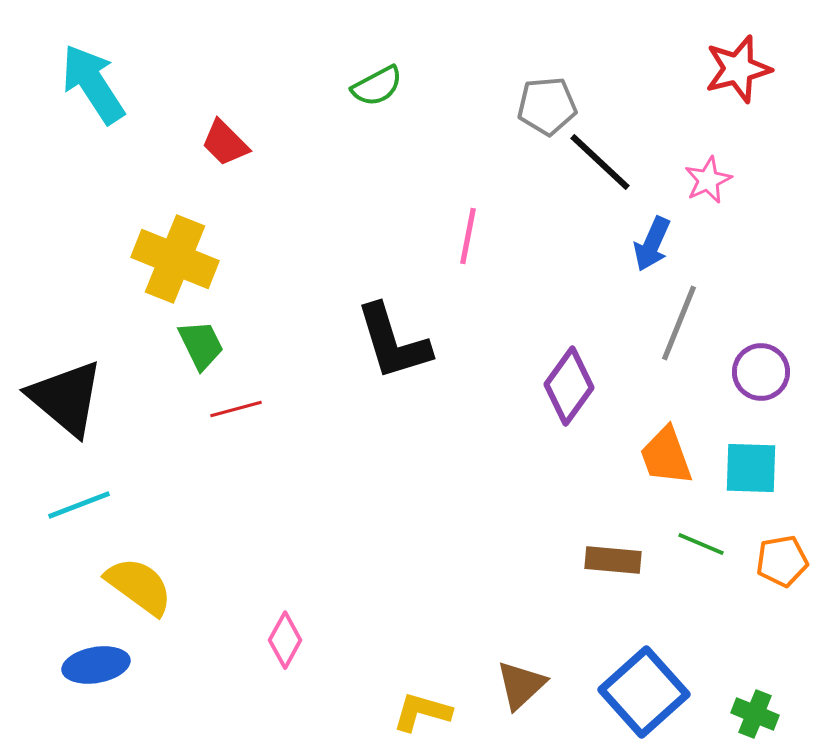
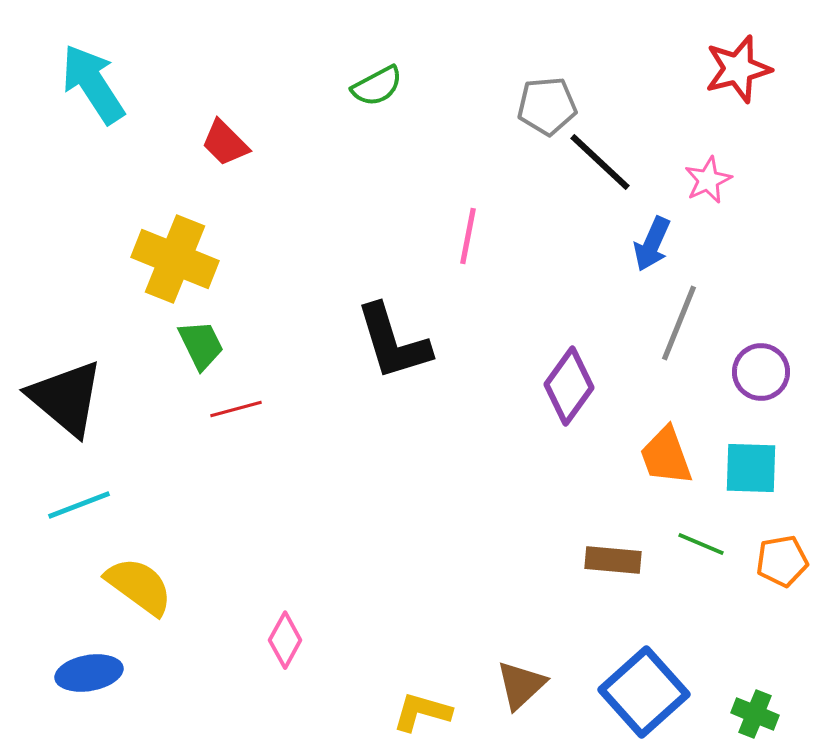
blue ellipse: moved 7 px left, 8 px down
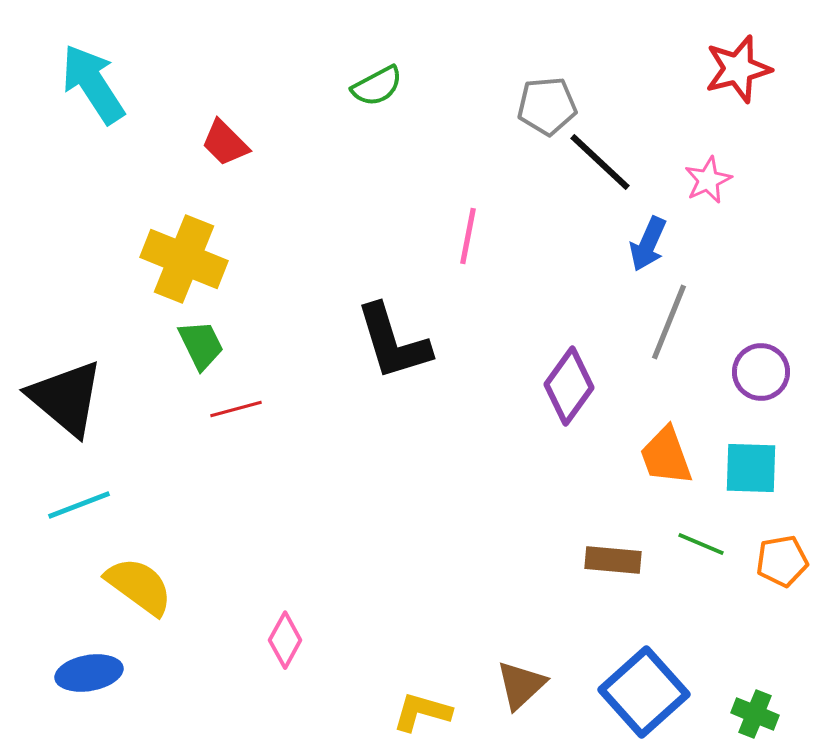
blue arrow: moved 4 px left
yellow cross: moved 9 px right
gray line: moved 10 px left, 1 px up
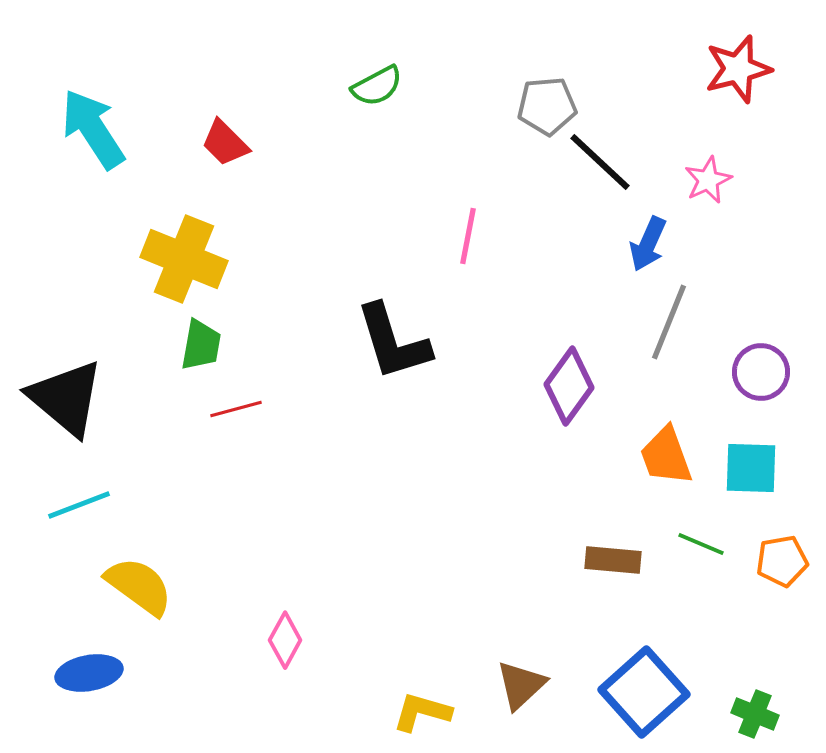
cyan arrow: moved 45 px down
green trapezoid: rotated 36 degrees clockwise
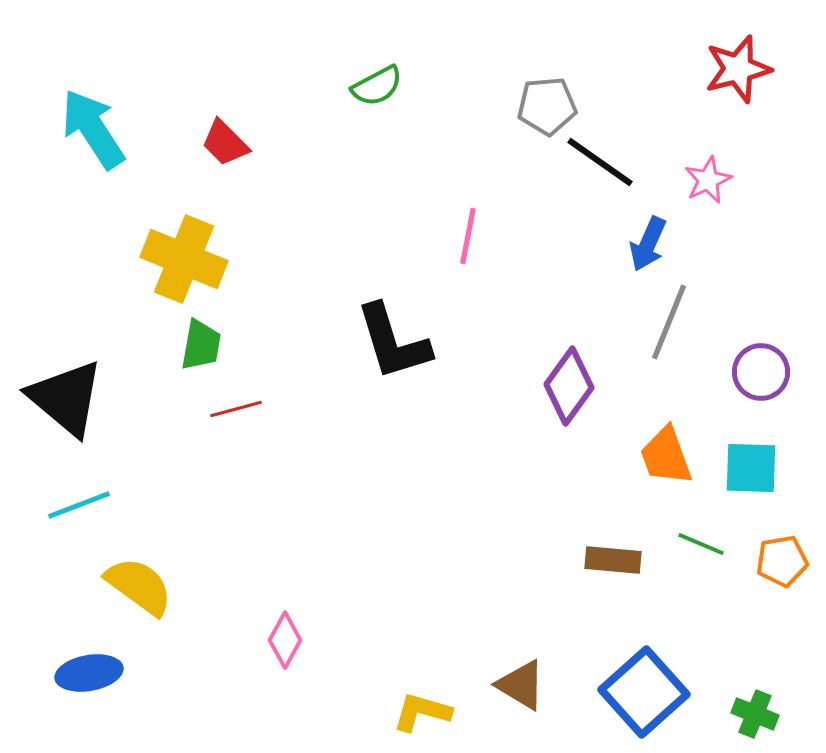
black line: rotated 8 degrees counterclockwise
brown triangle: rotated 46 degrees counterclockwise
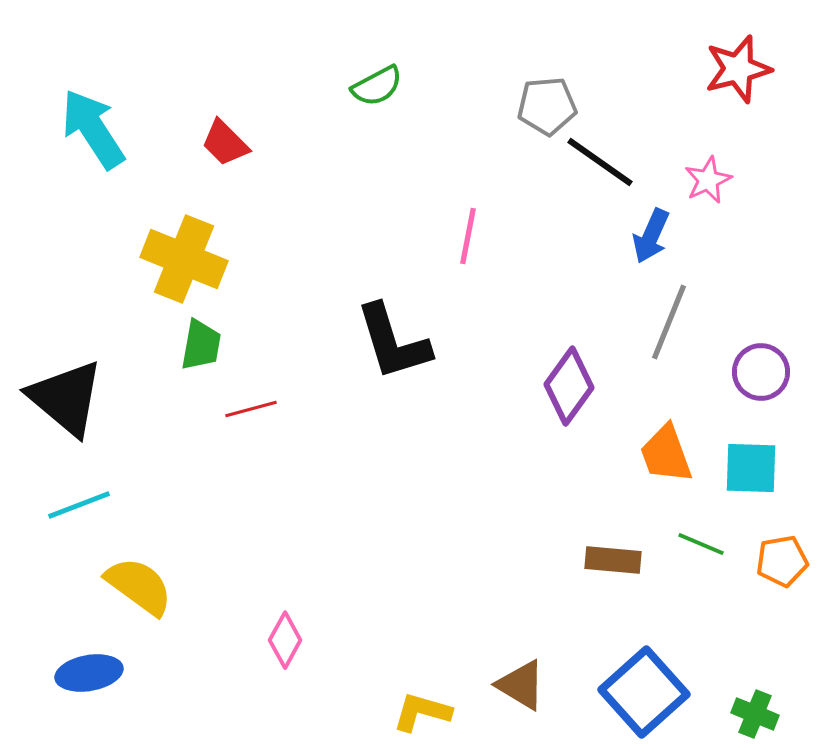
blue arrow: moved 3 px right, 8 px up
red line: moved 15 px right
orange trapezoid: moved 2 px up
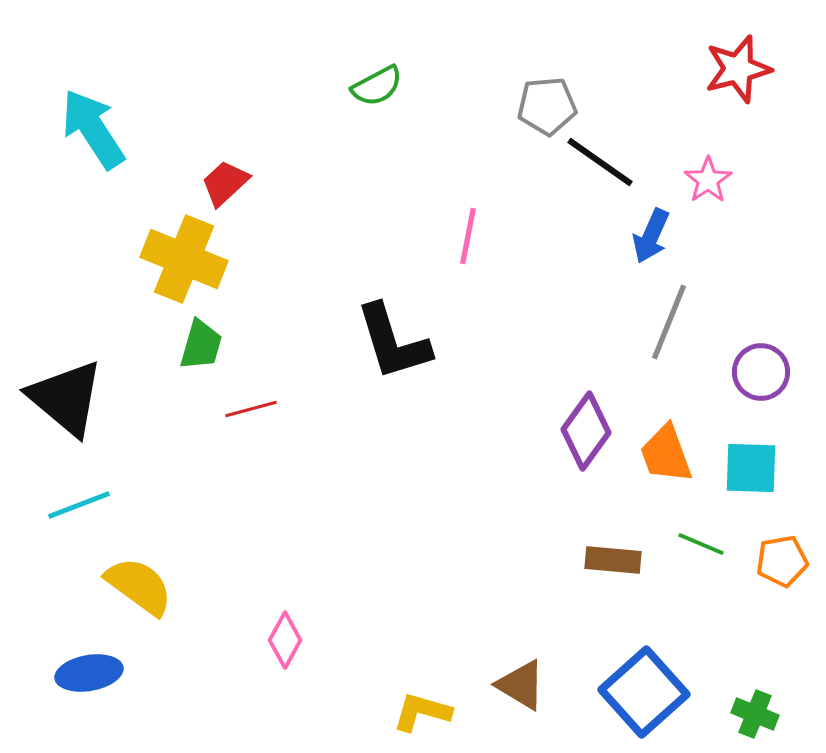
red trapezoid: moved 40 px down; rotated 92 degrees clockwise
pink star: rotated 9 degrees counterclockwise
green trapezoid: rotated 6 degrees clockwise
purple diamond: moved 17 px right, 45 px down
